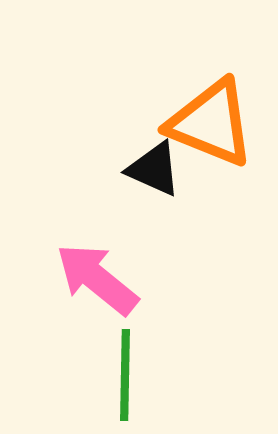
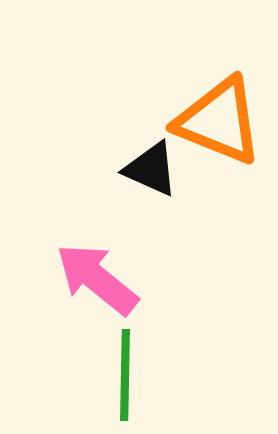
orange triangle: moved 8 px right, 2 px up
black triangle: moved 3 px left
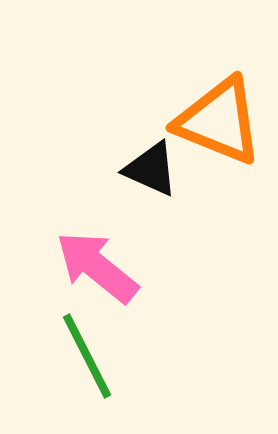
pink arrow: moved 12 px up
green line: moved 38 px left, 19 px up; rotated 28 degrees counterclockwise
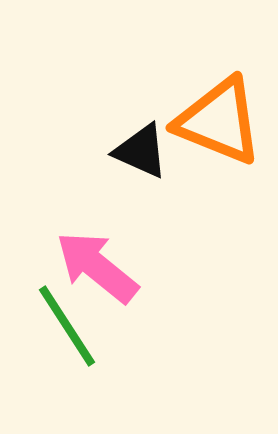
black triangle: moved 10 px left, 18 px up
green line: moved 20 px left, 30 px up; rotated 6 degrees counterclockwise
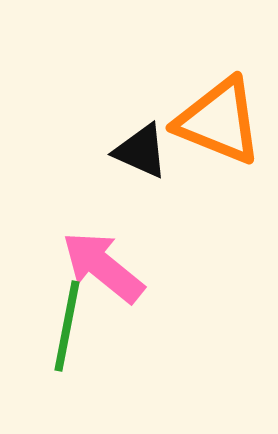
pink arrow: moved 6 px right
green line: rotated 44 degrees clockwise
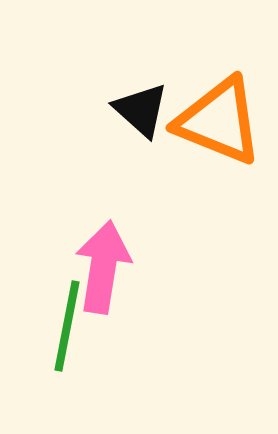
black triangle: moved 41 px up; rotated 18 degrees clockwise
pink arrow: rotated 60 degrees clockwise
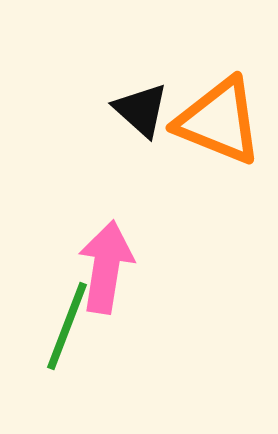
pink arrow: moved 3 px right
green line: rotated 10 degrees clockwise
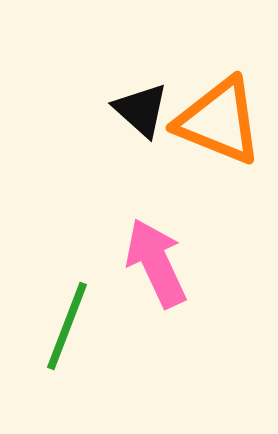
pink arrow: moved 50 px right, 4 px up; rotated 34 degrees counterclockwise
